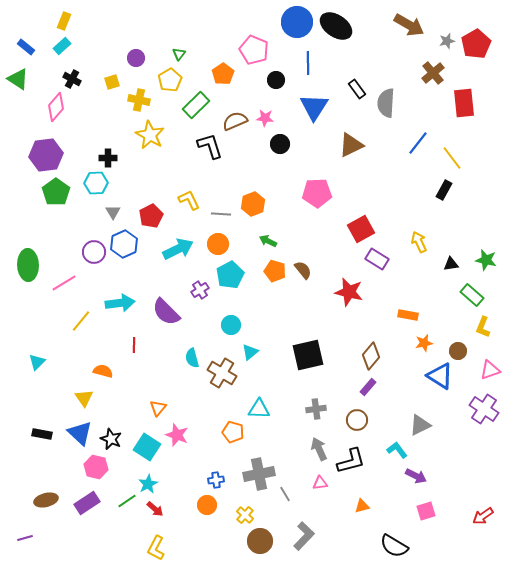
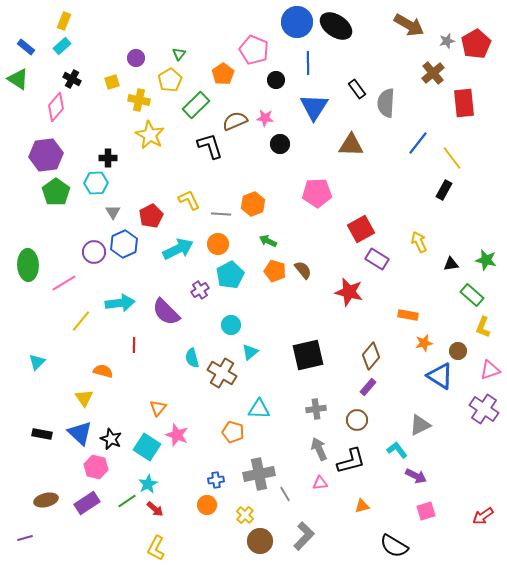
brown triangle at (351, 145): rotated 28 degrees clockwise
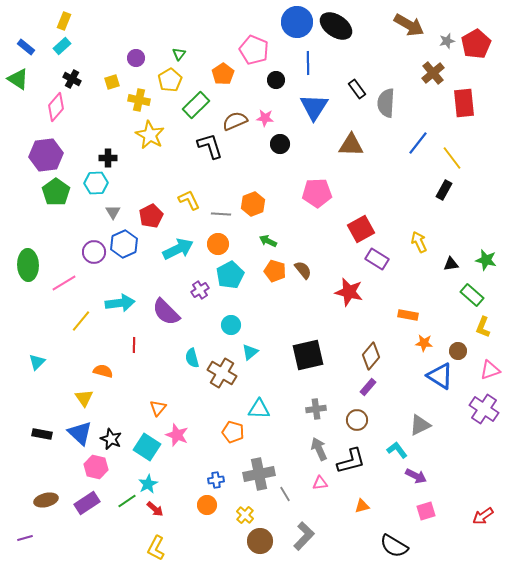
orange star at (424, 343): rotated 18 degrees clockwise
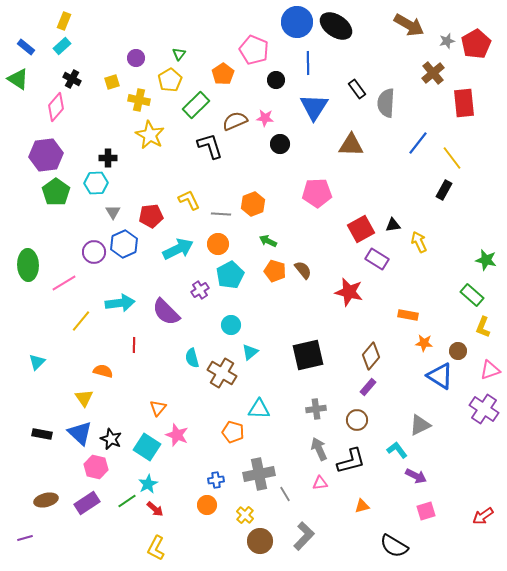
red pentagon at (151, 216): rotated 20 degrees clockwise
black triangle at (451, 264): moved 58 px left, 39 px up
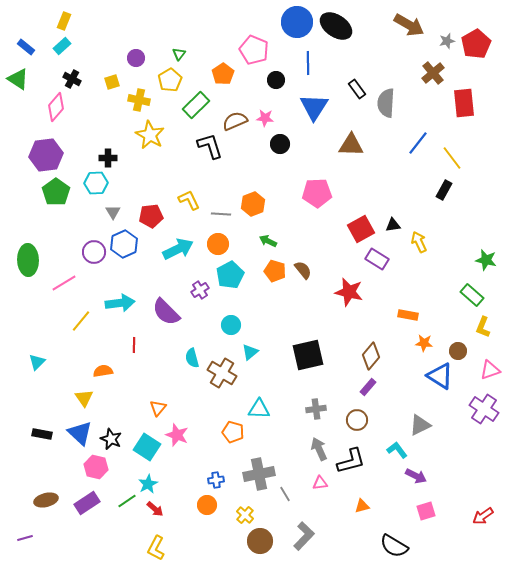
green ellipse at (28, 265): moved 5 px up
orange semicircle at (103, 371): rotated 24 degrees counterclockwise
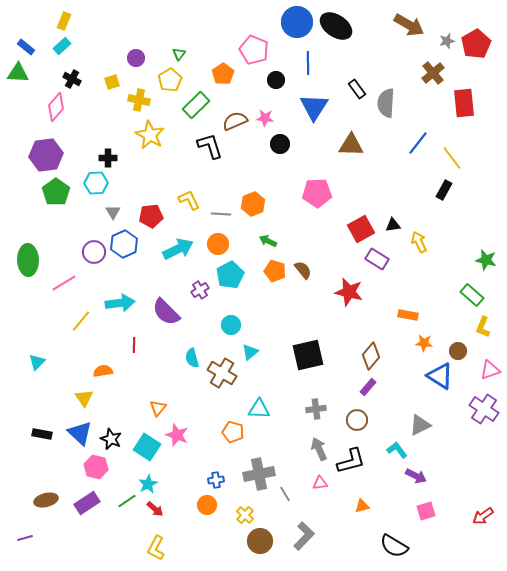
green triangle at (18, 79): moved 6 px up; rotated 30 degrees counterclockwise
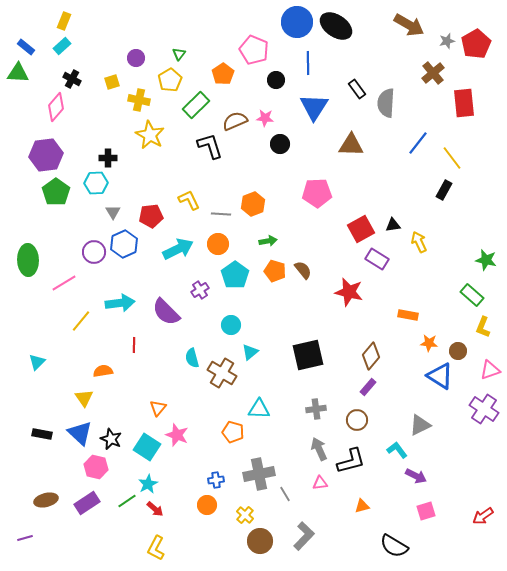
green arrow at (268, 241): rotated 144 degrees clockwise
cyan pentagon at (230, 275): moved 5 px right; rotated 8 degrees counterclockwise
orange star at (424, 343): moved 5 px right
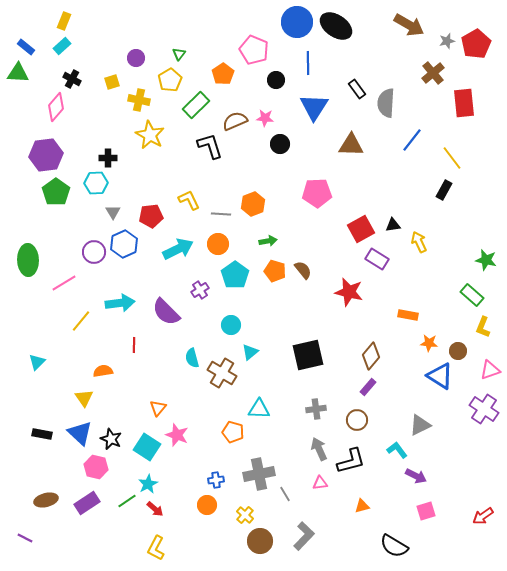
blue line at (418, 143): moved 6 px left, 3 px up
purple line at (25, 538): rotated 42 degrees clockwise
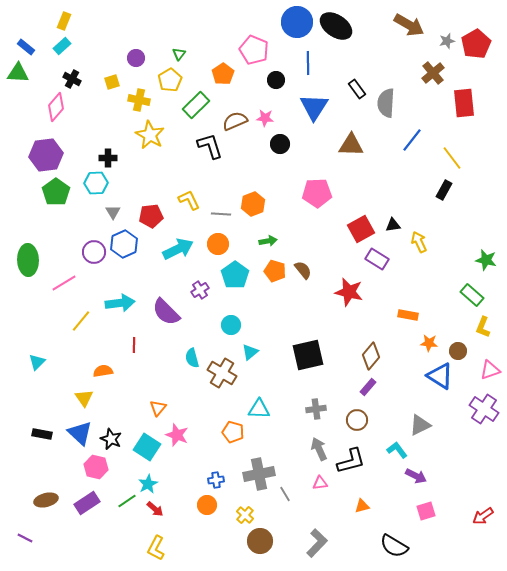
gray L-shape at (304, 536): moved 13 px right, 7 px down
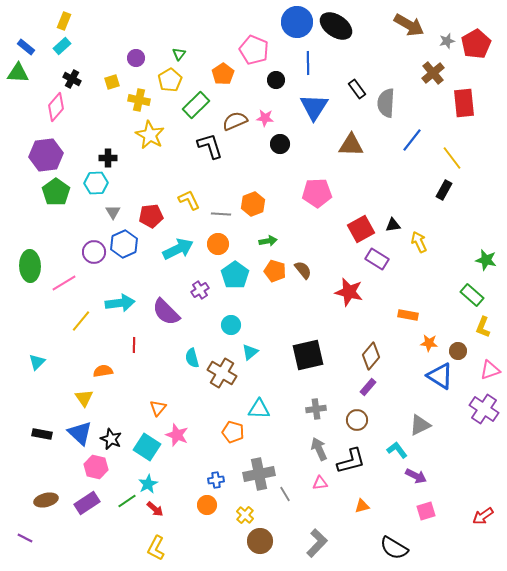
green ellipse at (28, 260): moved 2 px right, 6 px down
black semicircle at (394, 546): moved 2 px down
